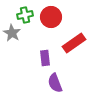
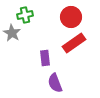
red circle: moved 20 px right
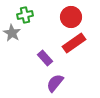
purple rectangle: rotated 35 degrees counterclockwise
purple semicircle: rotated 60 degrees clockwise
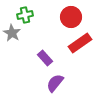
red rectangle: moved 6 px right
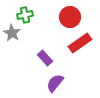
red circle: moved 1 px left
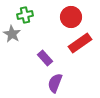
red circle: moved 1 px right
gray star: moved 1 px down
purple semicircle: rotated 18 degrees counterclockwise
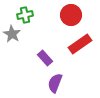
red circle: moved 2 px up
red rectangle: moved 1 px down
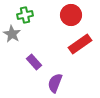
purple rectangle: moved 11 px left, 4 px down
